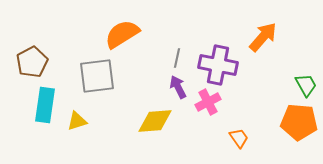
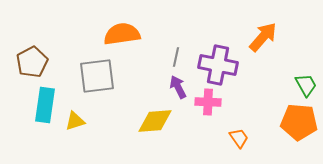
orange semicircle: rotated 24 degrees clockwise
gray line: moved 1 px left, 1 px up
pink cross: rotated 30 degrees clockwise
yellow triangle: moved 2 px left
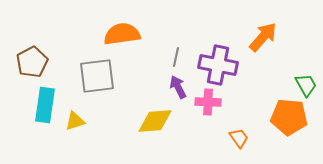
orange pentagon: moved 10 px left, 5 px up
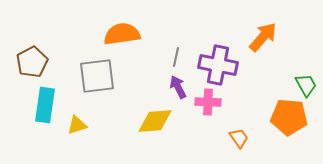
yellow triangle: moved 2 px right, 4 px down
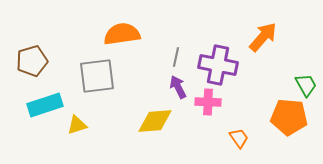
brown pentagon: moved 1 px up; rotated 12 degrees clockwise
cyan rectangle: rotated 64 degrees clockwise
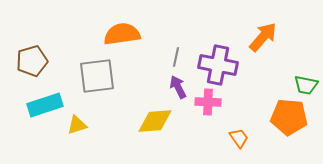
green trapezoid: rotated 130 degrees clockwise
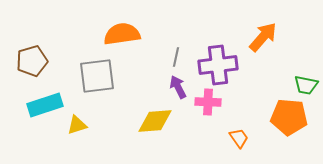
purple cross: rotated 18 degrees counterclockwise
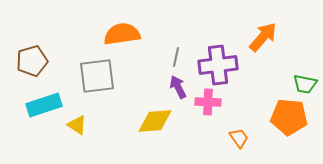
green trapezoid: moved 1 px left, 1 px up
cyan rectangle: moved 1 px left
yellow triangle: rotated 50 degrees clockwise
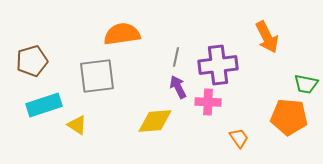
orange arrow: moved 4 px right; rotated 112 degrees clockwise
green trapezoid: moved 1 px right
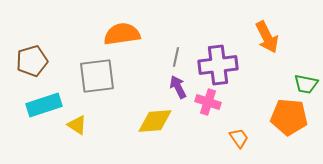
pink cross: rotated 15 degrees clockwise
